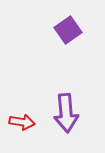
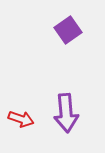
red arrow: moved 1 px left, 3 px up; rotated 10 degrees clockwise
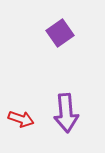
purple square: moved 8 px left, 3 px down
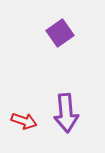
red arrow: moved 3 px right, 2 px down
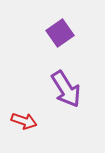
purple arrow: moved 24 px up; rotated 27 degrees counterclockwise
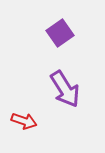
purple arrow: moved 1 px left
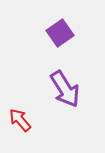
red arrow: moved 4 px left, 1 px up; rotated 150 degrees counterclockwise
